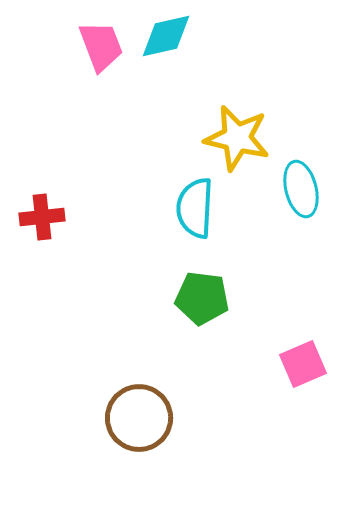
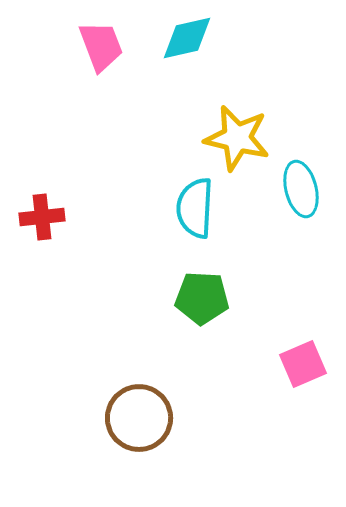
cyan diamond: moved 21 px right, 2 px down
green pentagon: rotated 4 degrees counterclockwise
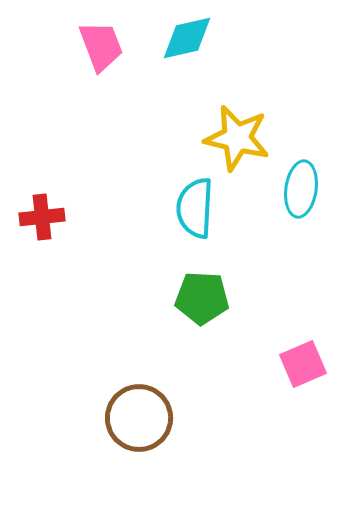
cyan ellipse: rotated 22 degrees clockwise
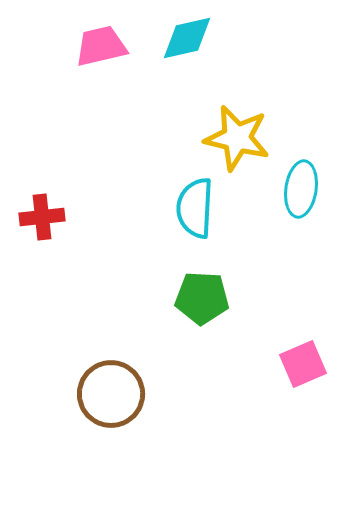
pink trapezoid: rotated 82 degrees counterclockwise
brown circle: moved 28 px left, 24 px up
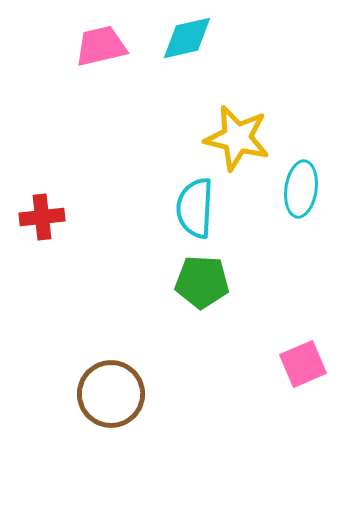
green pentagon: moved 16 px up
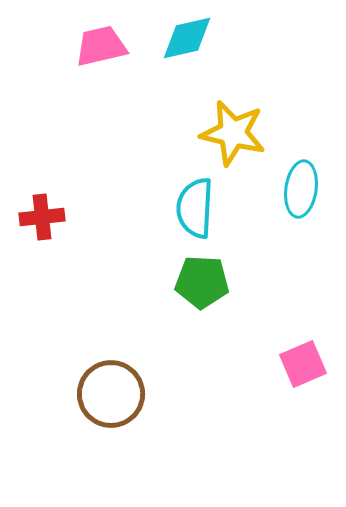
yellow star: moved 4 px left, 5 px up
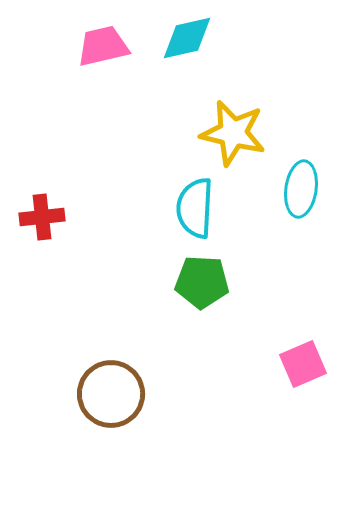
pink trapezoid: moved 2 px right
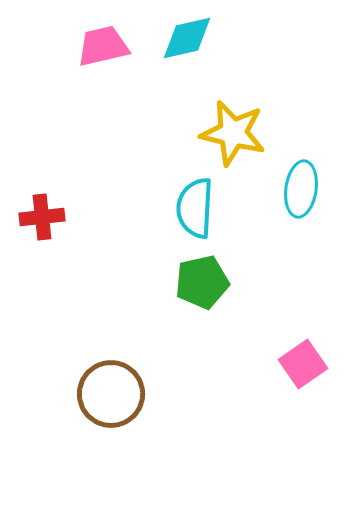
green pentagon: rotated 16 degrees counterclockwise
pink square: rotated 12 degrees counterclockwise
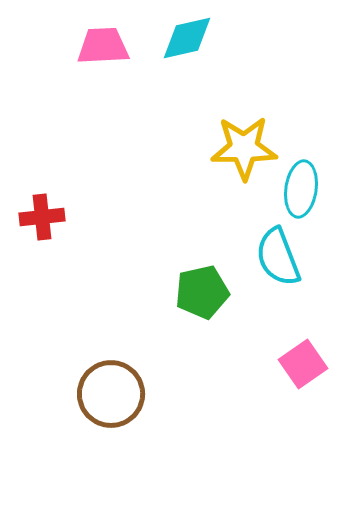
pink trapezoid: rotated 10 degrees clockwise
yellow star: moved 11 px right, 15 px down; rotated 14 degrees counterclockwise
cyan semicircle: moved 83 px right, 49 px down; rotated 24 degrees counterclockwise
green pentagon: moved 10 px down
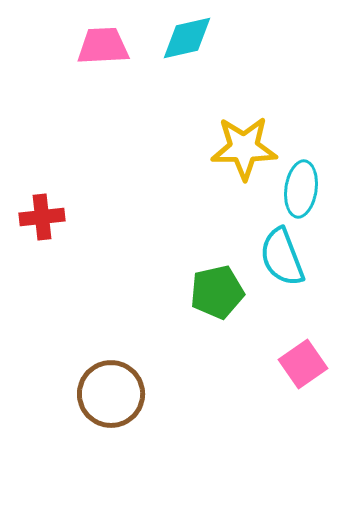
cyan semicircle: moved 4 px right
green pentagon: moved 15 px right
